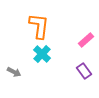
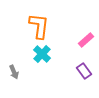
gray arrow: rotated 40 degrees clockwise
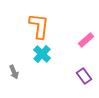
purple rectangle: moved 5 px down
